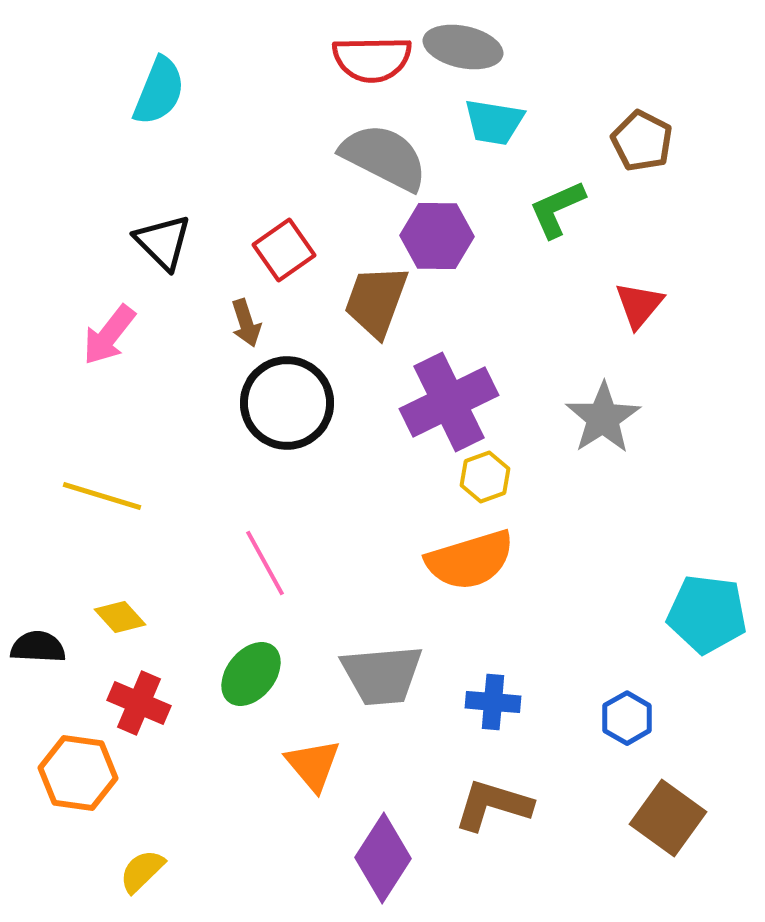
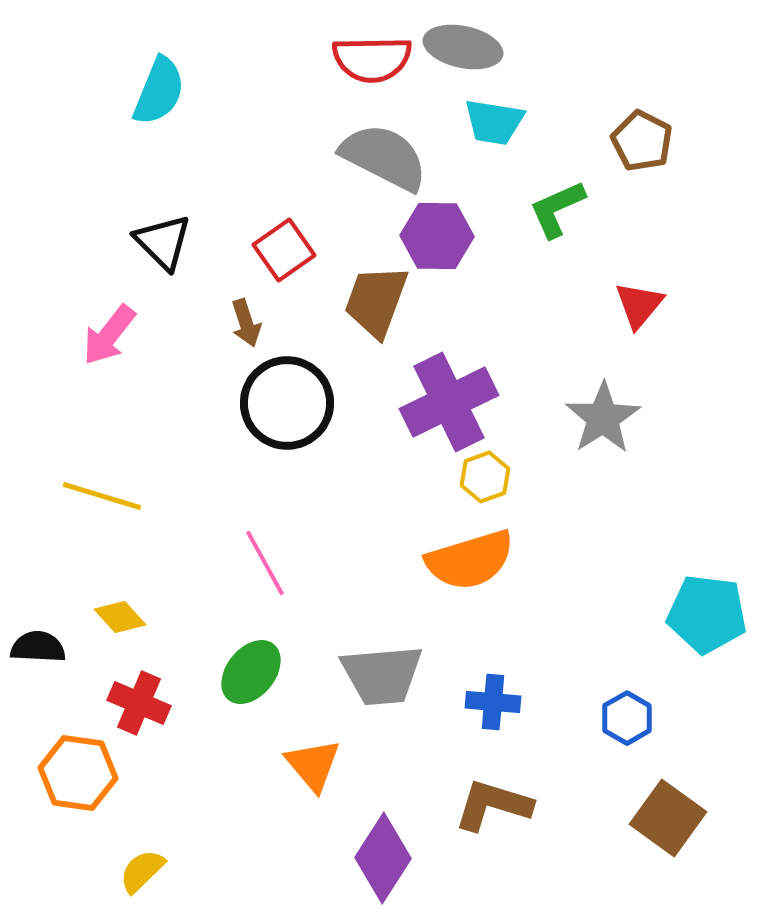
green ellipse: moved 2 px up
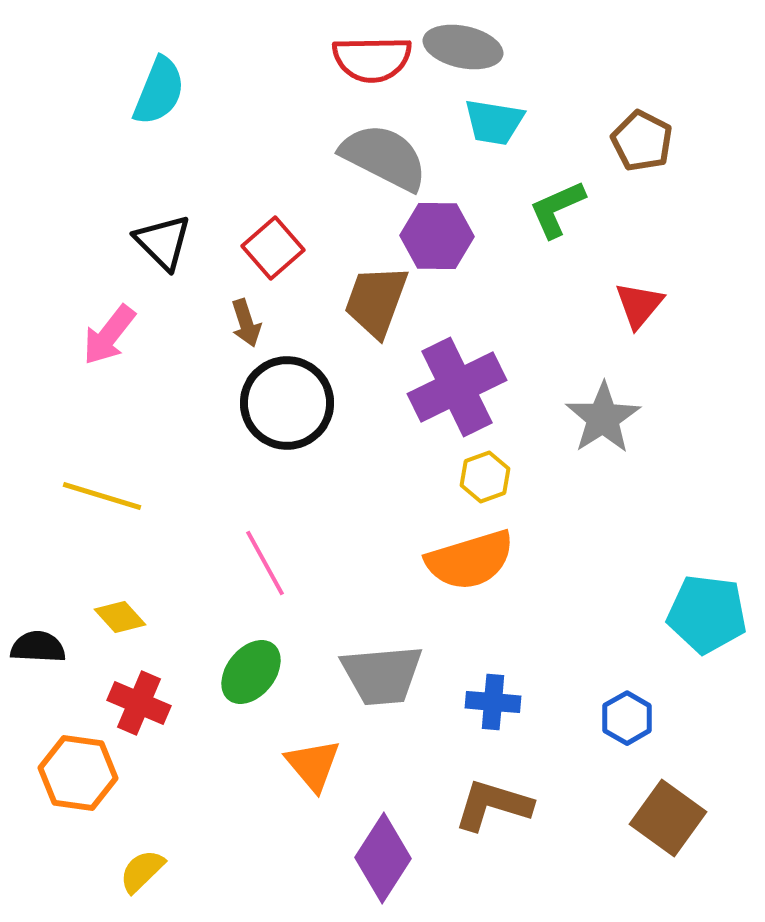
red square: moved 11 px left, 2 px up; rotated 6 degrees counterclockwise
purple cross: moved 8 px right, 15 px up
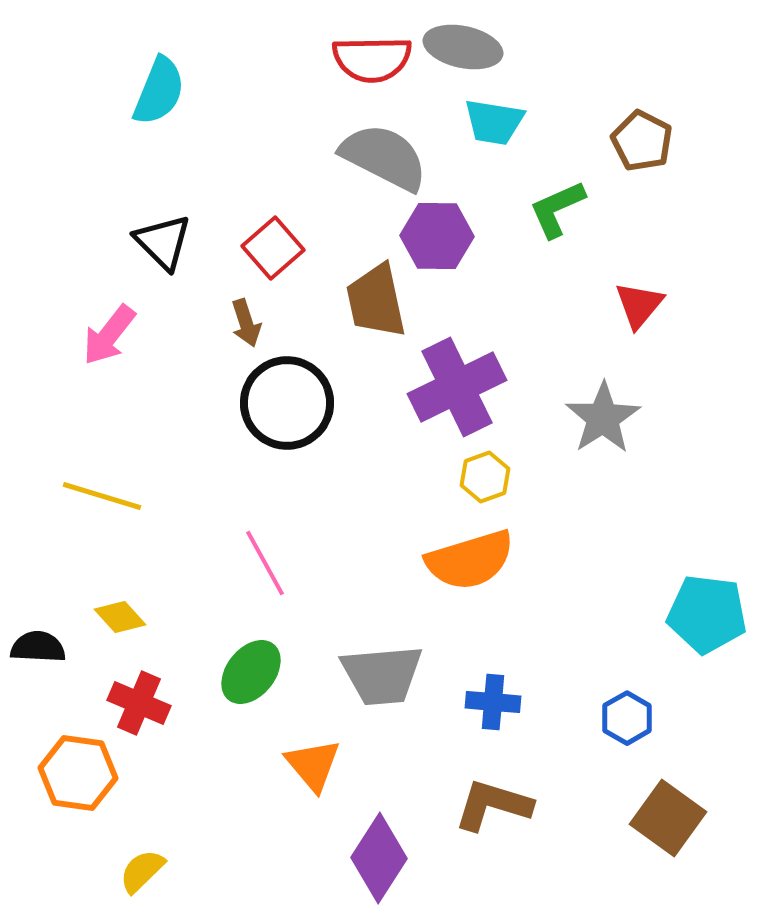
brown trapezoid: rotated 32 degrees counterclockwise
purple diamond: moved 4 px left
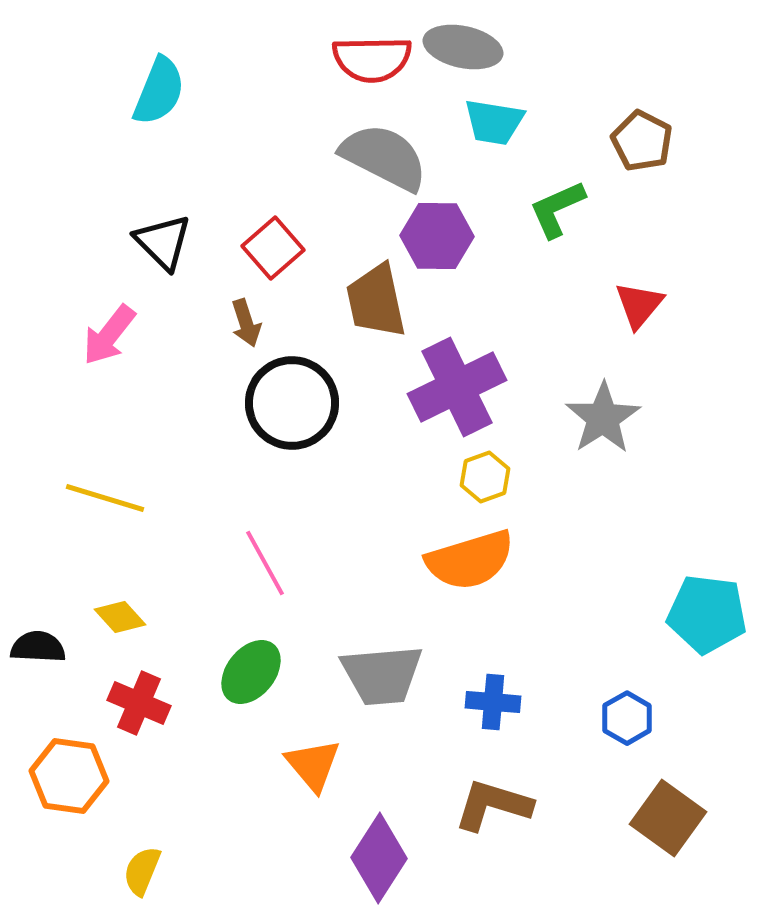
black circle: moved 5 px right
yellow line: moved 3 px right, 2 px down
orange hexagon: moved 9 px left, 3 px down
yellow semicircle: rotated 24 degrees counterclockwise
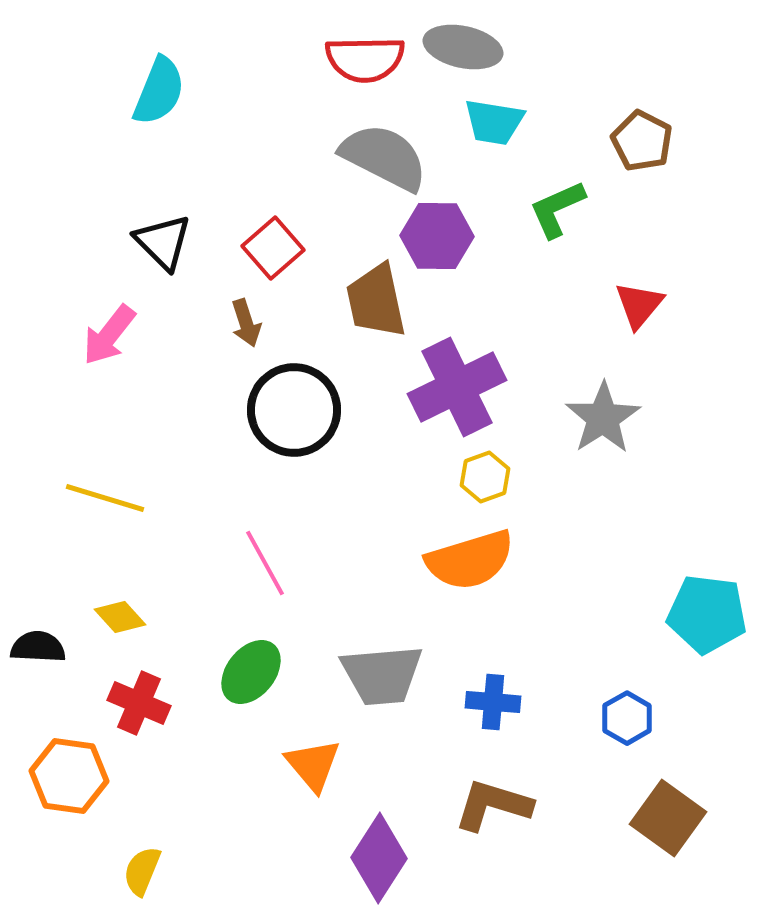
red semicircle: moved 7 px left
black circle: moved 2 px right, 7 px down
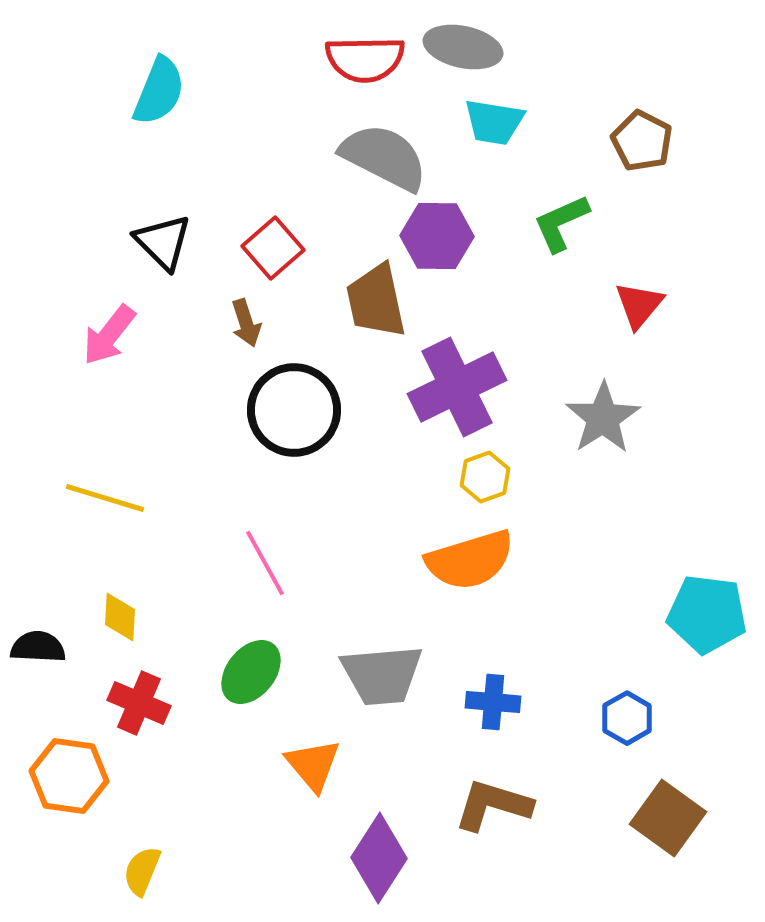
green L-shape: moved 4 px right, 14 px down
yellow diamond: rotated 45 degrees clockwise
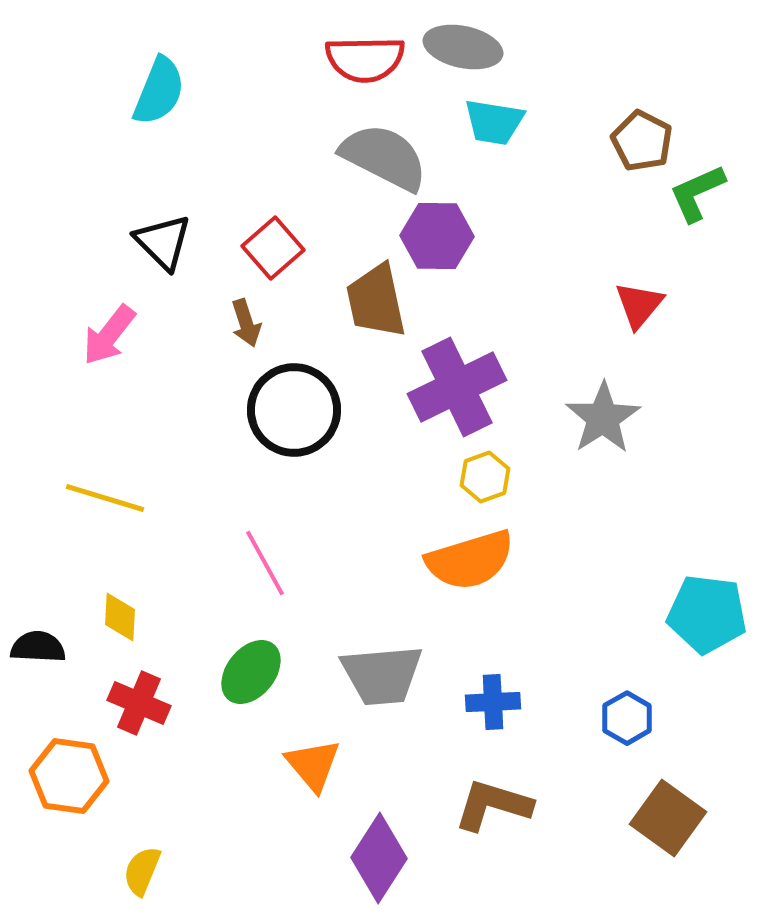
green L-shape: moved 136 px right, 30 px up
blue cross: rotated 8 degrees counterclockwise
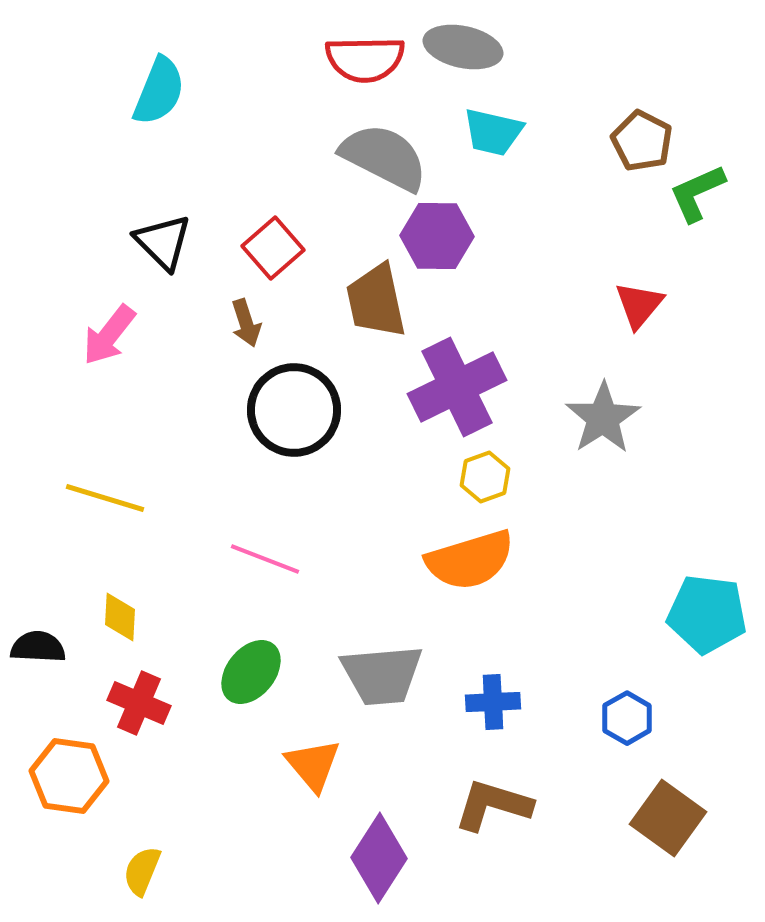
cyan trapezoid: moved 1 px left, 10 px down; rotated 4 degrees clockwise
pink line: moved 4 px up; rotated 40 degrees counterclockwise
